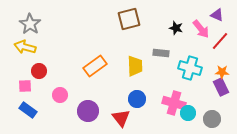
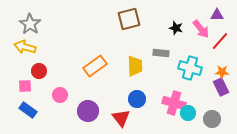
purple triangle: rotated 24 degrees counterclockwise
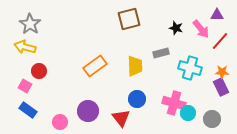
gray rectangle: rotated 21 degrees counterclockwise
pink square: rotated 32 degrees clockwise
pink circle: moved 27 px down
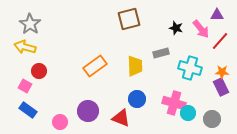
red triangle: rotated 30 degrees counterclockwise
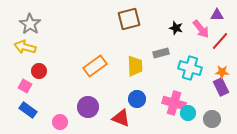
purple circle: moved 4 px up
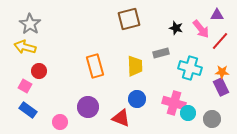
orange rectangle: rotated 70 degrees counterclockwise
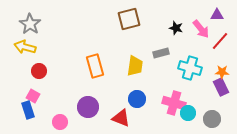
yellow trapezoid: rotated 10 degrees clockwise
pink square: moved 8 px right, 10 px down
blue rectangle: rotated 36 degrees clockwise
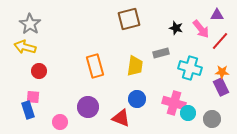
pink square: moved 1 px down; rotated 24 degrees counterclockwise
